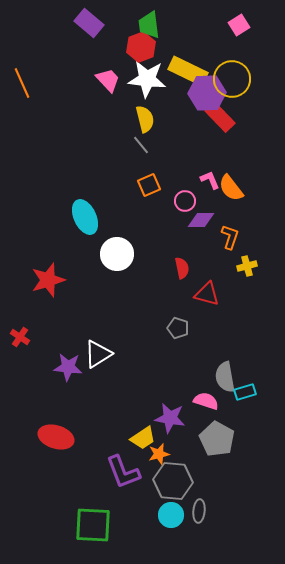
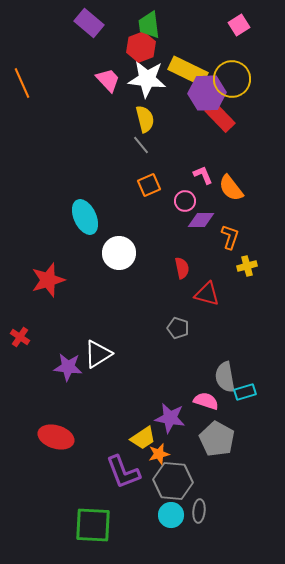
pink L-shape at (210, 180): moved 7 px left, 5 px up
white circle at (117, 254): moved 2 px right, 1 px up
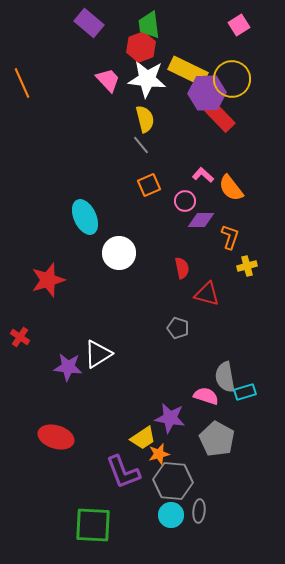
pink L-shape at (203, 175): rotated 25 degrees counterclockwise
pink semicircle at (206, 401): moved 5 px up
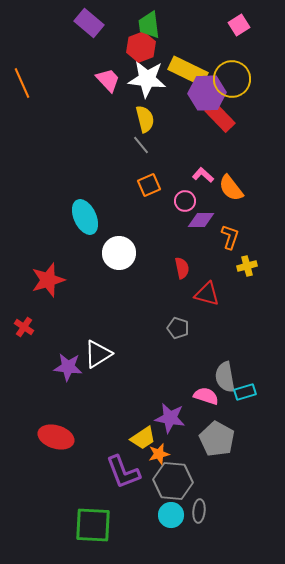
red cross at (20, 337): moved 4 px right, 10 px up
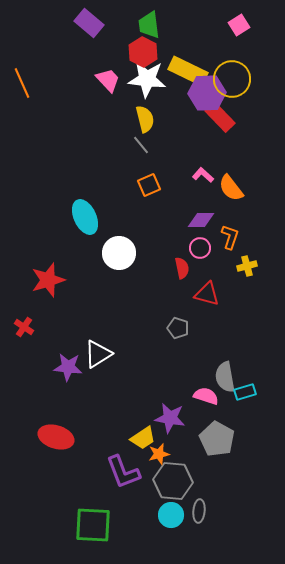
red hexagon at (141, 47): moved 2 px right, 5 px down; rotated 12 degrees counterclockwise
pink circle at (185, 201): moved 15 px right, 47 px down
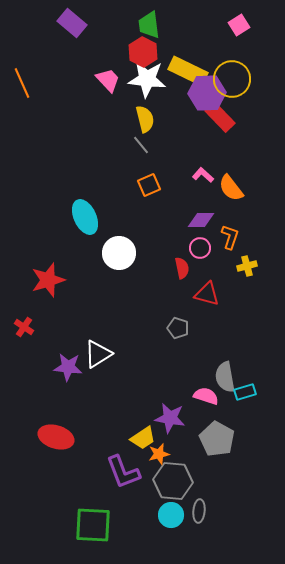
purple rectangle at (89, 23): moved 17 px left
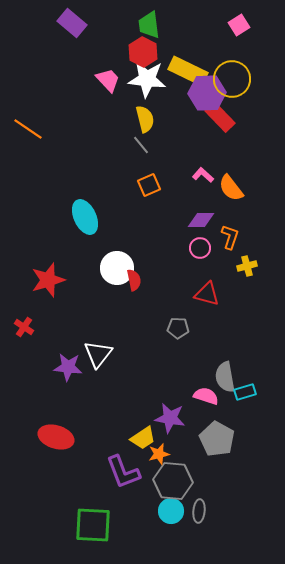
orange line at (22, 83): moved 6 px right, 46 px down; rotated 32 degrees counterclockwise
white circle at (119, 253): moved 2 px left, 15 px down
red semicircle at (182, 268): moved 48 px left, 12 px down
gray pentagon at (178, 328): rotated 15 degrees counterclockwise
white triangle at (98, 354): rotated 20 degrees counterclockwise
cyan circle at (171, 515): moved 4 px up
